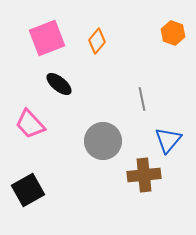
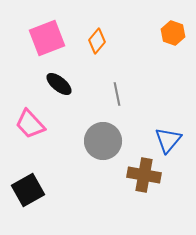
gray line: moved 25 px left, 5 px up
brown cross: rotated 16 degrees clockwise
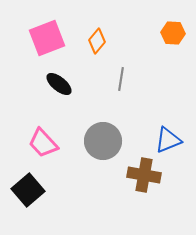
orange hexagon: rotated 15 degrees counterclockwise
gray line: moved 4 px right, 15 px up; rotated 20 degrees clockwise
pink trapezoid: moved 13 px right, 19 px down
blue triangle: rotated 28 degrees clockwise
black square: rotated 12 degrees counterclockwise
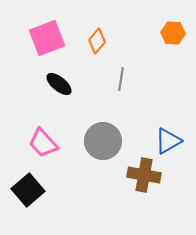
blue triangle: moved 1 px down; rotated 8 degrees counterclockwise
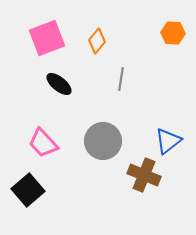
blue triangle: rotated 8 degrees counterclockwise
brown cross: rotated 12 degrees clockwise
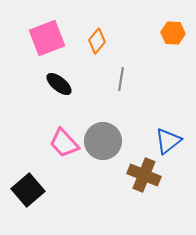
pink trapezoid: moved 21 px right
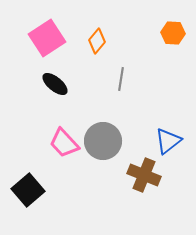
pink square: rotated 12 degrees counterclockwise
black ellipse: moved 4 px left
